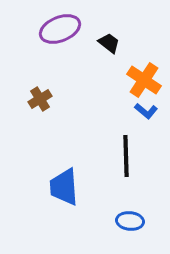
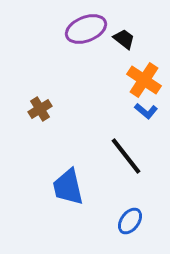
purple ellipse: moved 26 px right
black trapezoid: moved 15 px right, 4 px up
brown cross: moved 10 px down
black line: rotated 36 degrees counterclockwise
blue trapezoid: moved 4 px right; rotated 9 degrees counterclockwise
blue ellipse: rotated 60 degrees counterclockwise
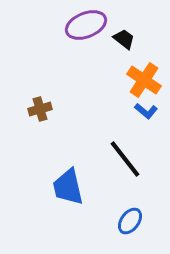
purple ellipse: moved 4 px up
brown cross: rotated 15 degrees clockwise
black line: moved 1 px left, 3 px down
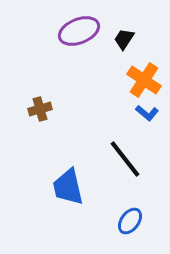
purple ellipse: moved 7 px left, 6 px down
black trapezoid: rotated 95 degrees counterclockwise
blue L-shape: moved 1 px right, 2 px down
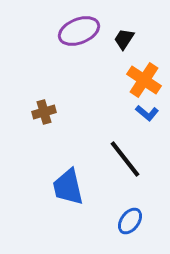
brown cross: moved 4 px right, 3 px down
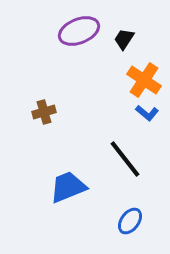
blue trapezoid: rotated 81 degrees clockwise
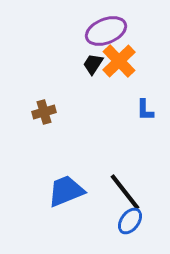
purple ellipse: moved 27 px right
black trapezoid: moved 31 px left, 25 px down
orange cross: moved 25 px left, 19 px up; rotated 12 degrees clockwise
blue L-shape: moved 2 px left, 3 px up; rotated 50 degrees clockwise
black line: moved 33 px down
blue trapezoid: moved 2 px left, 4 px down
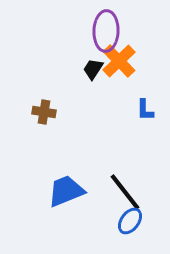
purple ellipse: rotated 66 degrees counterclockwise
black trapezoid: moved 5 px down
brown cross: rotated 25 degrees clockwise
